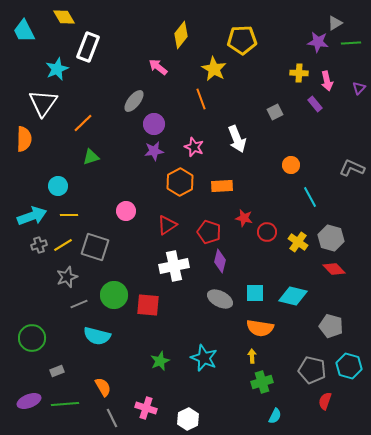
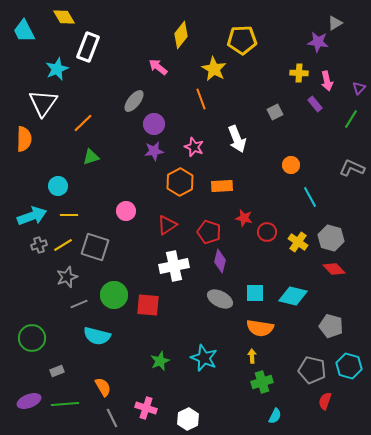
green line at (351, 43): moved 76 px down; rotated 54 degrees counterclockwise
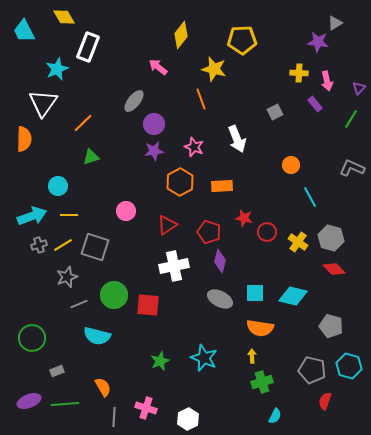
yellow star at (214, 69): rotated 15 degrees counterclockwise
gray line at (112, 418): moved 2 px right, 1 px up; rotated 30 degrees clockwise
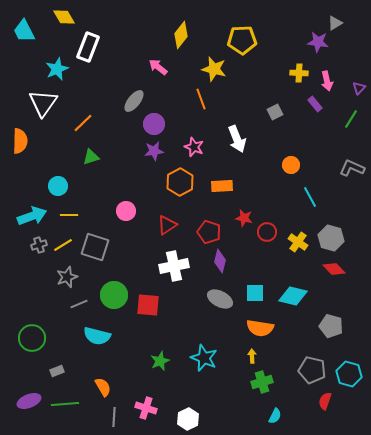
orange semicircle at (24, 139): moved 4 px left, 2 px down
cyan hexagon at (349, 366): moved 8 px down
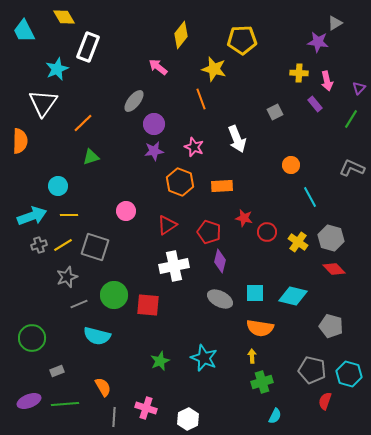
orange hexagon at (180, 182): rotated 12 degrees counterclockwise
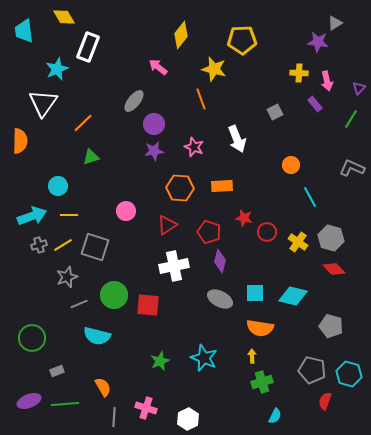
cyan trapezoid at (24, 31): rotated 20 degrees clockwise
orange hexagon at (180, 182): moved 6 px down; rotated 16 degrees counterclockwise
